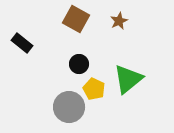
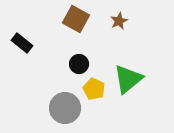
gray circle: moved 4 px left, 1 px down
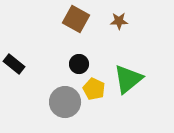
brown star: rotated 24 degrees clockwise
black rectangle: moved 8 px left, 21 px down
gray circle: moved 6 px up
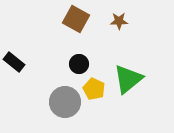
black rectangle: moved 2 px up
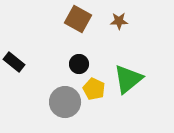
brown square: moved 2 px right
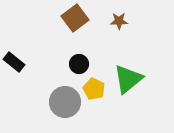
brown square: moved 3 px left, 1 px up; rotated 24 degrees clockwise
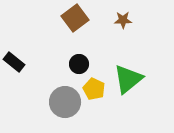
brown star: moved 4 px right, 1 px up
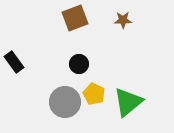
brown square: rotated 16 degrees clockwise
black rectangle: rotated 15 degrees clockwise
green triangle: moved 23 px down
yellow pentagon: moved 5 px down
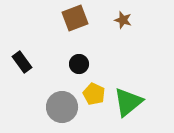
brown star: rotated 18 degrees clockwise
black rectangle: moved 8 px right
gray circle: moved 3 px left, 5 px down
